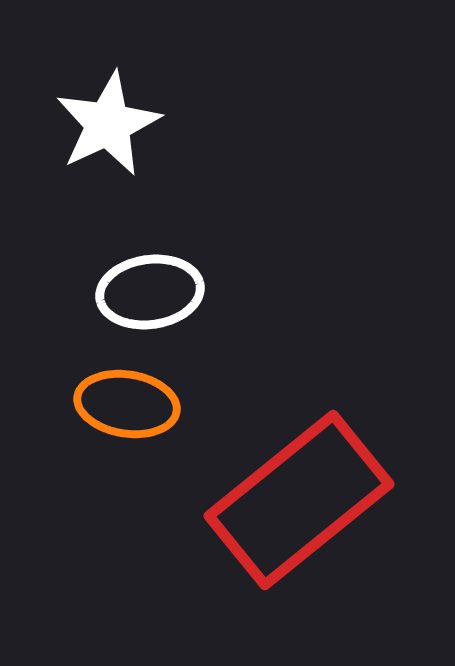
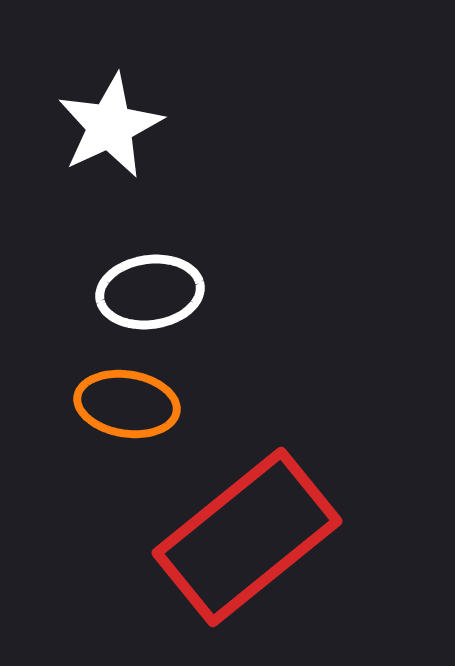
white star: moved 2 px right, 2 px down
red rectangle: moved 52 px left, 37 px down
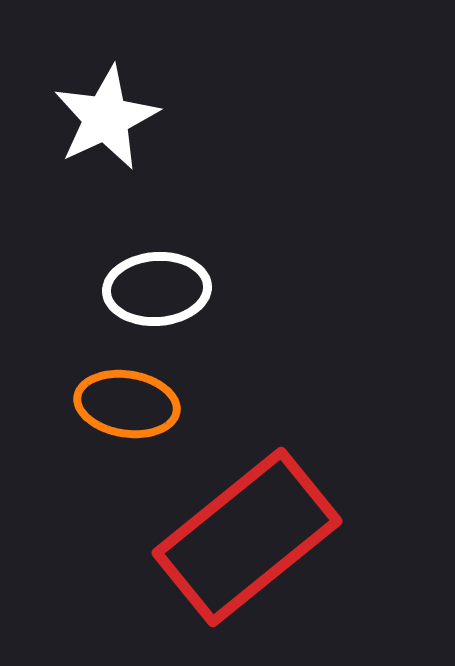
white star: moved 4 px left, 8 px up
white ellipse: moved 7 px right, 3 px up; rotated 4 degrees clockwise
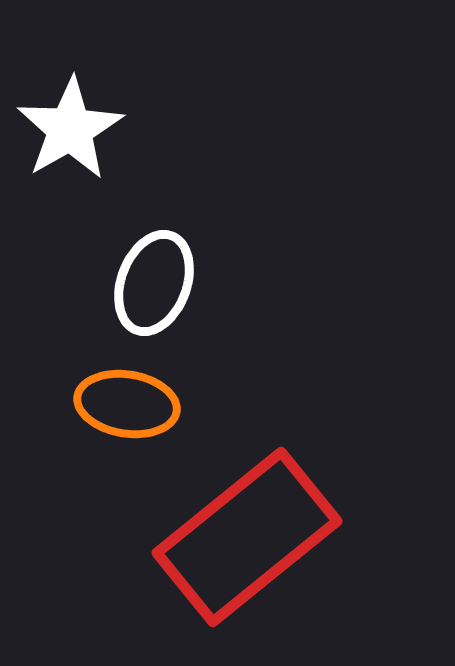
white star: moved 36 px left, 11 px down; rotated 5 degrees counterclockwise
white ellipse: moved 3 px left, 6 px up; rotated 66 degrees counterclockwise
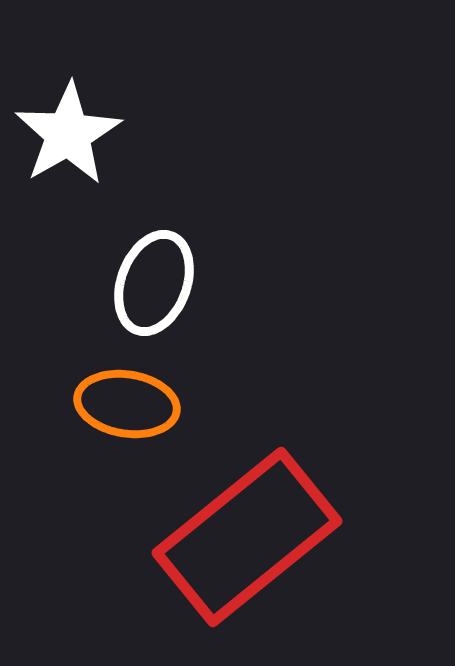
white star: moved 2 px left, 5 px down
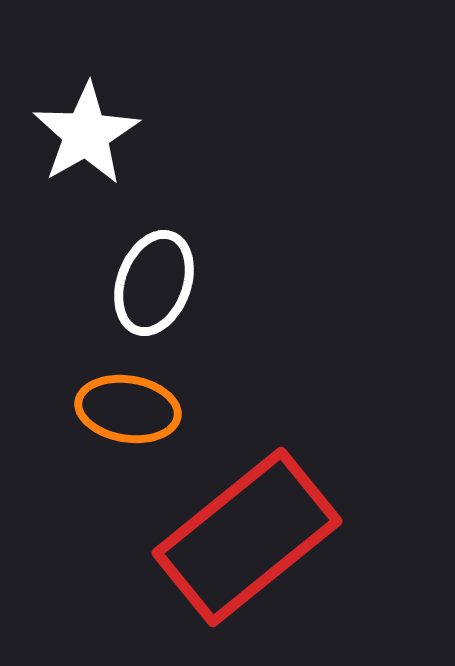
white star: moved 18 px right
orange ellipse: moved 1 px right, 5 px down
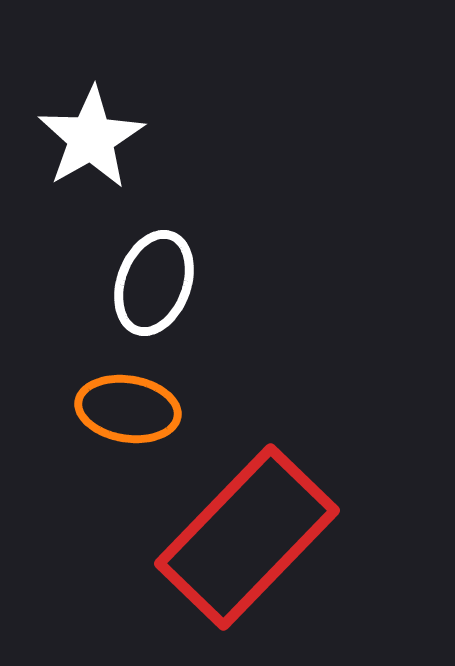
white star: moved 5 px right, 4 px down
red rectangle: rotated 7 degrees counterclockwise
